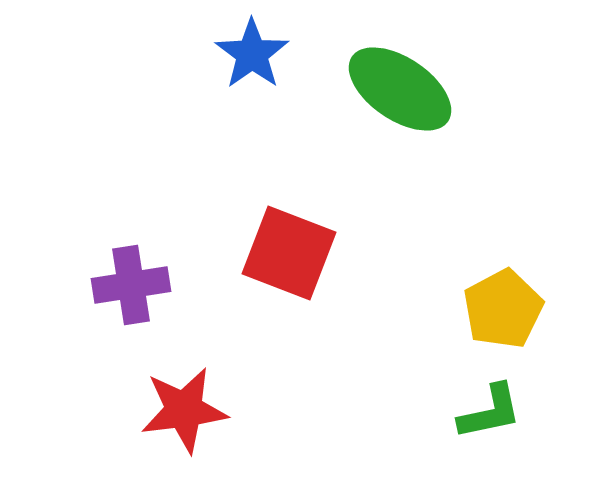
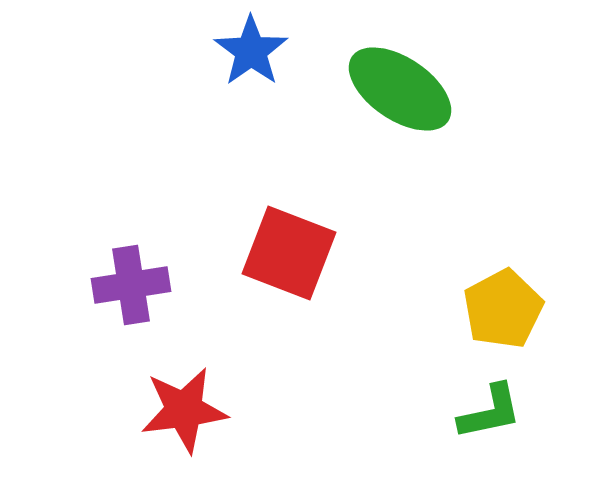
blue star: moved 1 px left, 3 px up
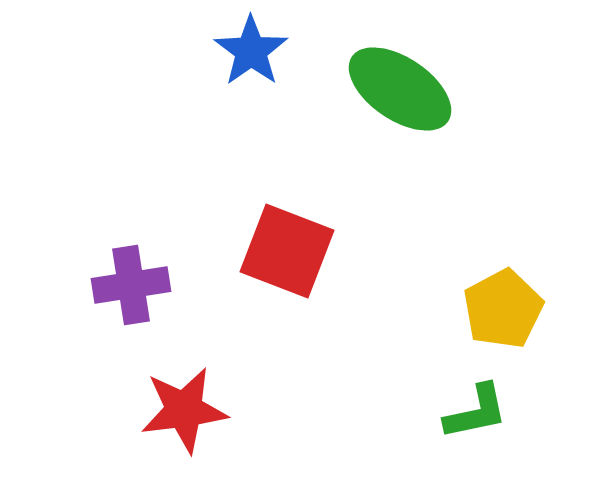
red square: moved 2 px left, 2 px up
green L-shape: moved 14 px left
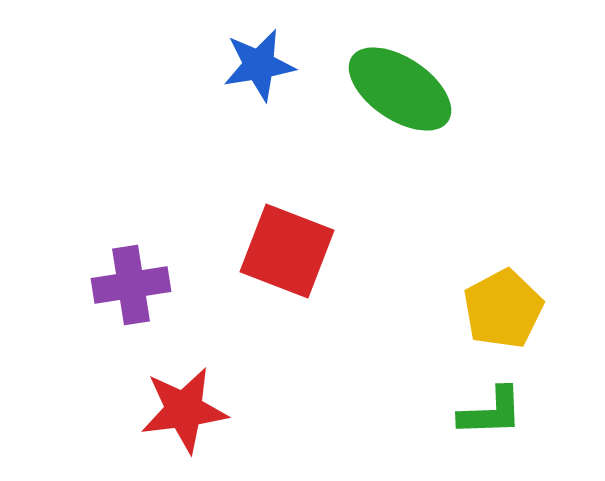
blue star: moved 8 px right, 14 px down; rotated 26 degrees clockwise
green L-shape: moved 15 px right; rotated 10 degrees clockwise
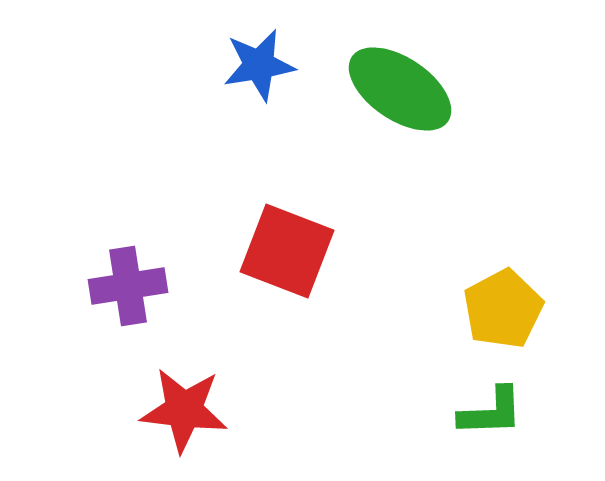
purple cross: moved 3 px left, 1 px down
red star: rotated 14 degrees clockwise
